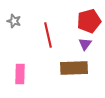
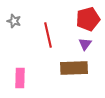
red pentagon: moved 1 px left, 2 px up
pink rectangle: moved 4 px down
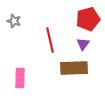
red line: moved 2 px right, 5 px down
purple triangle: moved 2 px left
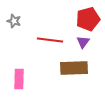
red line: rotated 70 degrees counterclockwise
purple triangle: moved 2 px up
pink rectangle: moved 1 px left, 1 px down
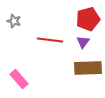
brown rectangle: moved 14 px right
pink rectangle: rotated 42 degrees counterclockwise
